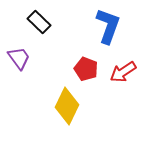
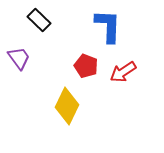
black rectangle: moved 2 px up
blue L-shape: rotated 18 degrees counterclockwise
red pentagon: moved 3 px up
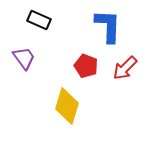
black rectangle: rotated 20 degrees counterclockwise
purple trapezoid: moved 5 px right
red arrow: moved 2 px right, 4 px up; rotated 12 degrees counterclockwise
yellow diamond: rotated 9 degrees counterclockwise
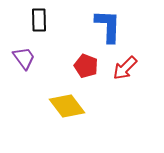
black rectangle: rotated 65 degrees clockwise
yellow diamond: rotated 54 degrees counterclockwise
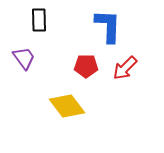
red pentagon: rotated 20 degrees counterclockwise
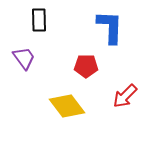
blue L-shape: moved 2 px right, 1 px down
red arrow: moved 28 px down
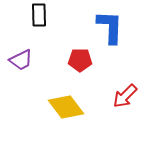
black rectangle: moved 5 px up
purple trapezoid: moved 3 px left, 2 px down; rotated 100 degrees clockwise
red pentagon: moved 6 px left, 6 px up
yellow diamond: moved 1 px left, 1 px down
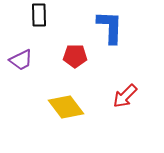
red pentagon: moved 5 px left, 4 px up
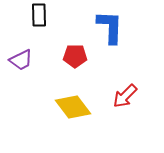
yellow diamond: moved 7 px right
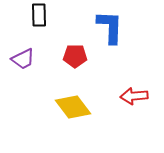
purple trapezoid: moved 2 px right, 1 px up
red arrow: moved 9 px right; rotated 40 degrees clockwise
